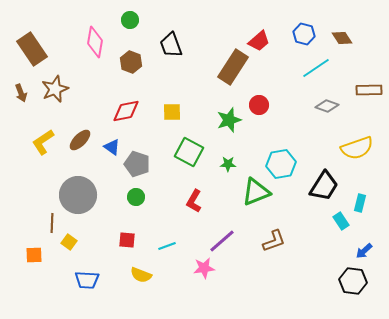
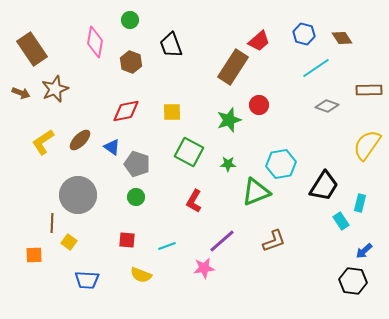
brown arrow at (21, 93): rotated 48 degrees counterclockwise
yellow semicircle at (357, 148): moved 10 px right, 3 px up; rotated 144 degrees clockwise
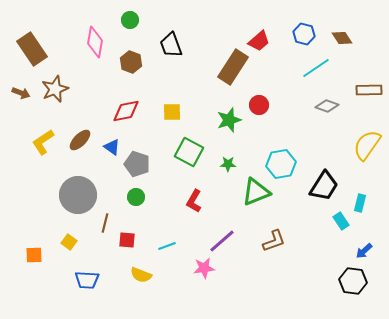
brown line at (52, 223): moved 53 px right; rotated 12 degrees clockwise
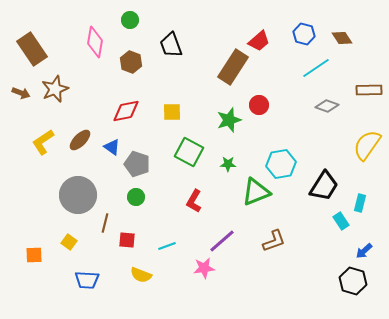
black hexagon at (353, 281): rotated 8 degrees clockwise
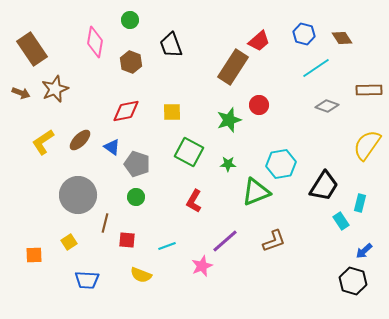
purple line at (222, 241): moved 3 px right
yellow square at (69, 242): rotated 21 degrees clockwise
pink star at (204, 268): moved 2 px left, 2 px up; rotated 15 degrees counterclockwise
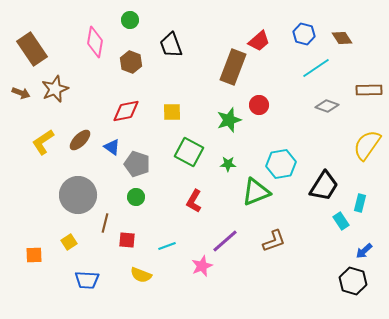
brown rectangle at (233, 67): rotated 12 degrees counterclockwise
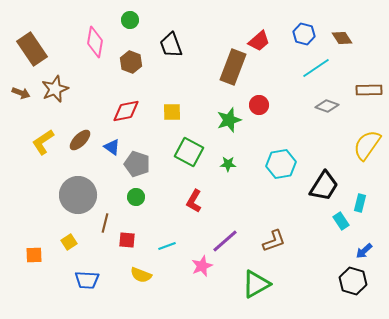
green triangle at (256, 192): moved 92 px down; rotated 8 degrees counterclockwise
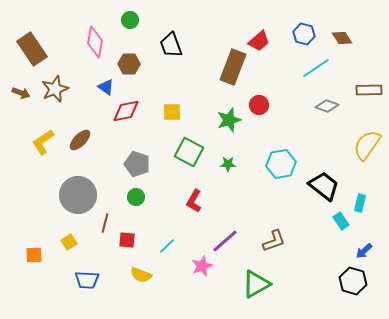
brown hexagon at (131, 62): moved 2 px left, 2 px down; rotated 20 degrees counterclockwise
blue triangle at (112, 147): moved 6 px left, 60 px up
black trapezoid at (324, 186): rotated 84 degrees counterclockwise
cyan line at (167, 246): rotated 24 degrees counterclockwise
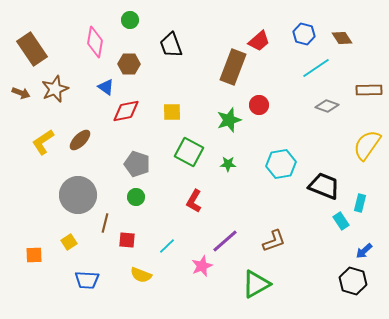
black trapezoid at (324, 186): rotated 16 degrees counterclockwise
